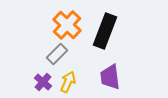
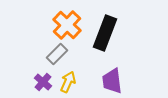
black rectangle: moved 2 px down
purple trapezoid: moved 2 px right, 4 px down
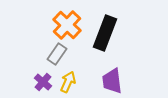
gray rectangle: rotated 10 degrees counterclockwise
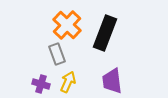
gray rectangle: rotated 55 degrees counterclockwise
purple cross: moved 2 px left, 2 px down; rotated 24 degrees counterclockwise
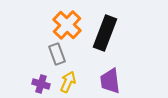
purple trapezoid: moved 2 px left
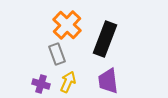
black rectangle: moved 6 px down
purple trapezoid: moved 2 px left
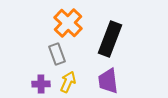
orange cross: moved 1 px right, 2 px up
black rectangle: moved 5 px right
purple cross: rotated 18 degrees counterclockwise
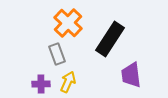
black rectangle: rotated 12 degrees clockwise
purple trapezoid: moved 23 px right, 6 px up
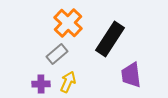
gray rectangle: rotated 70 degrees clockwise
